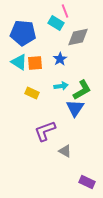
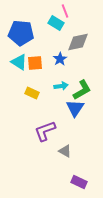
blue pentagon: moved 2 px left
gray diamond: moved 5 px down
purple rectangle: moved 8 px left
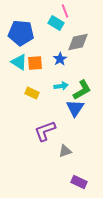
gray triangle: rotated 48 degrees counterclockwise
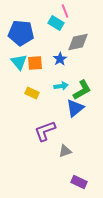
cyan triangle: rotated 18 degrees clockwise
blue triangle: rotated 18 degrees clockwise
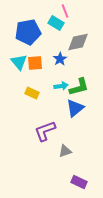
blue pentagon: moved 7 px right, 1 px up; rotated 15 degrees counterclockwise
green L-shape: moved 3 px left, 3 px up; rotated 15 degrees clockwise
